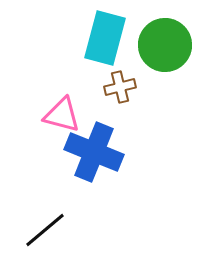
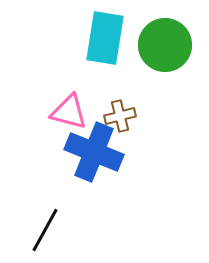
cyan rectangle: rotated 6 degrees counterclockwise
brown cross: moved 29 px down
pink triangle: moved 7 px right, 3 px up
black line: rotated 21 degrees counterclockwise
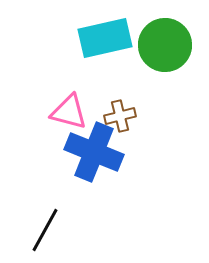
cyan rectangle: rotated 68 degrees clockwise
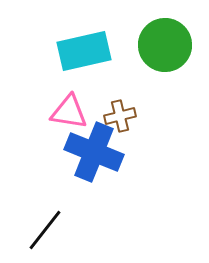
cyan rectangle: moved 21 px left, 13 px down
pink triangle: rotated 6 degrees counterclockwise
black line: rotated 9 degrees clockwise
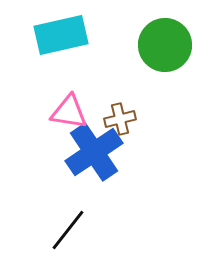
cyan rectangle: moved 23 px left, 16 px up
brown cross: moved 3 px down
blue cross: rotated 34 degrees clockwise
black line: moved 23 px right
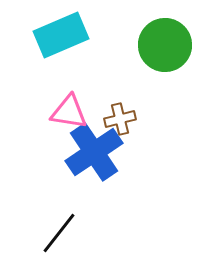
cyan rectangle: rotated 10 degrees counterclockwise
black line: moved 9 px left, 3 px down
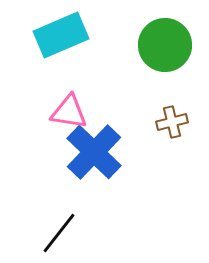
brown cross: moved 52 px right, 3 px down
blue cross: rotated 12 degrees counterclockwise
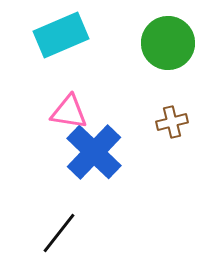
green circle: moved 3 px right, 2 px up
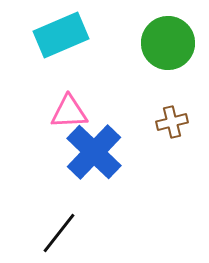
pink triangle: rotated 12 degrees counterclockwise
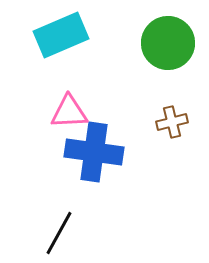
blue cross: rotated 36 degrees counterclockwise
black line: rotated 9 degrees counterclockwise
